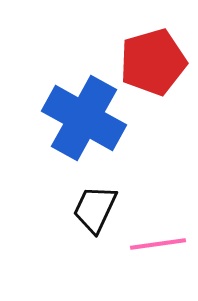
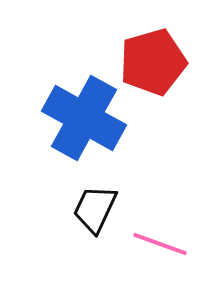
pink line: moved 2 px right; rotated 28 degrees clockwise
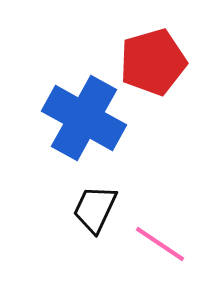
pink line: rotated 14 degrees clockwise
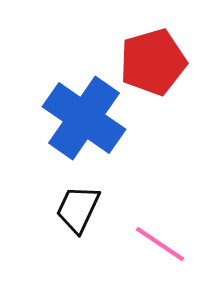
blue cross: rotated 6 degrees clockwise
black trapezoid: moved 17 px left
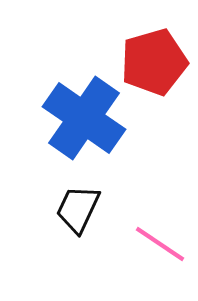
red pentagon: moved 1 px right
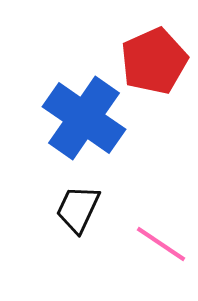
red pentagon: moved 1 px up; rotated 8 degrees counterclockwise
pink line: moved 1 px right
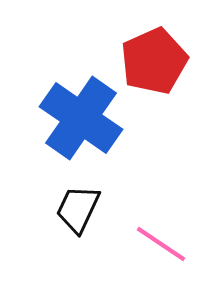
blue cross: moved 3 px left
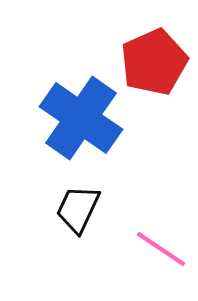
red pentagon: moved 1 px down
pink line: moved 5 px down
